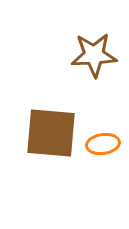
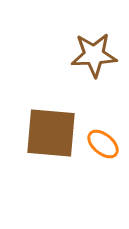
orange ellipse: rotated 48 degrees clockwise
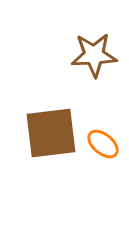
brown square: rotated 12 degrees counterclockwise
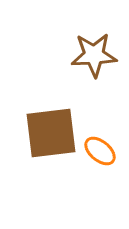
orange ellipse: moved 3 px left, 7 px down
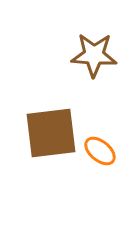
brown star: rotated 6 degrees clockwise
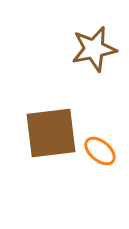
brown star: moved 6 px up; rotated 15 degrees counterclockwise
